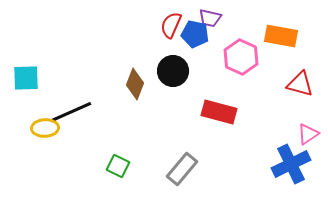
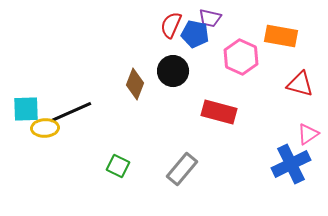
cyan square: moved 31 px down
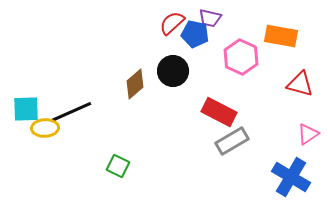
red semicircle: moved 1 px right, 2 px up; rotated 24 degrees clockwise
brown diamond: rotated 28 degrees clockwise
red rectangle: rotated 12 degrees clockwise
blue cross: moved 13 px down; rotated 33 degrees counterclockwise
gray rectangle: moved 50 px right, 28 px up; rotated 20 degrees clockwise
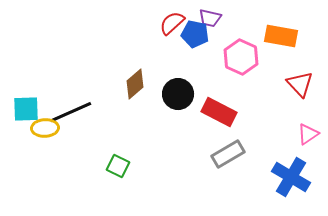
black circle: moved 5 px right, 23 px down
red triangle: rotated 32 degrees clockwise
gray rectangle: moved 4 px left, 13 px down
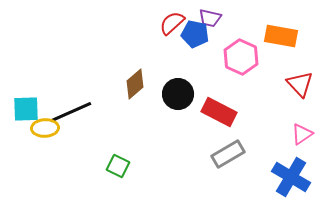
pink triangle: moved 6 px left
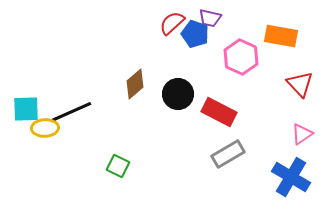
blue pentagon: rotated 8 degrees clockwise
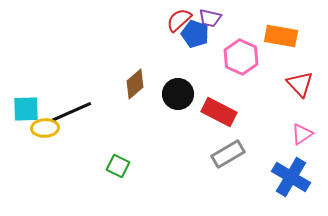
red semicircle: moved 7 px right, 3 px up
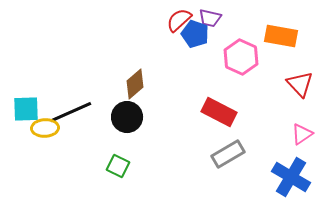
black circle: moved 51 px left, 23 px down
